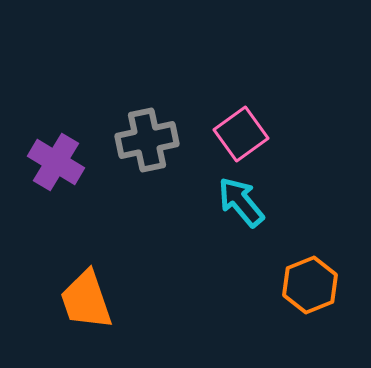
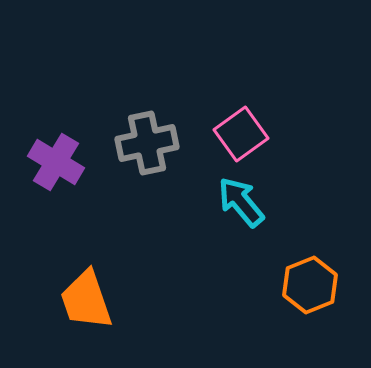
gray cross: moved 3 px down
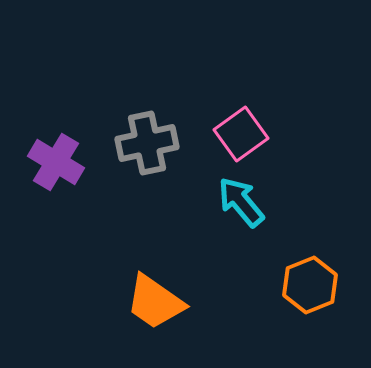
orange trapezoid: moved 69 px right, 2 px down; rotated 36 degrees counterclockwise
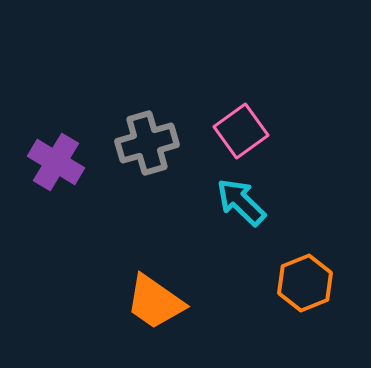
pink square: moved 3 px up
gray cross: rotated 4 degrees counterclockwise
cyan arrow: rotated 6 degrees counterclockwise
orange hexagon: moved 5 px left, 2 px up
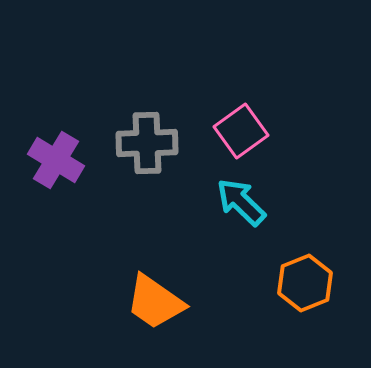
gray cross: rotated 14 degrees clockwise
purple cross: moved 2 px up
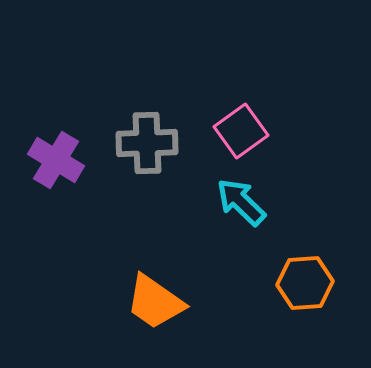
orange hexagon: rotated 18 degrees clockwise
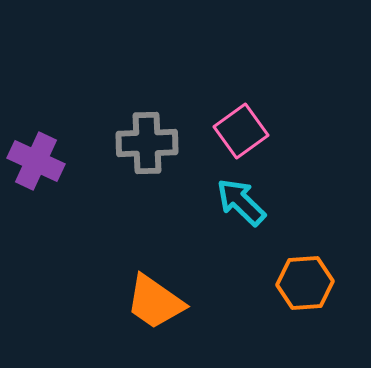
purple cross: moved 20 px left, 1 px down; rotated 6 degrees counterclockwise
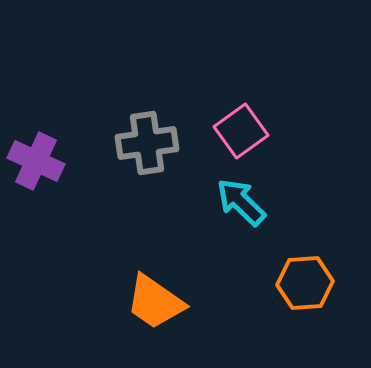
gray cross: rotated 6 degrees counterclockwise
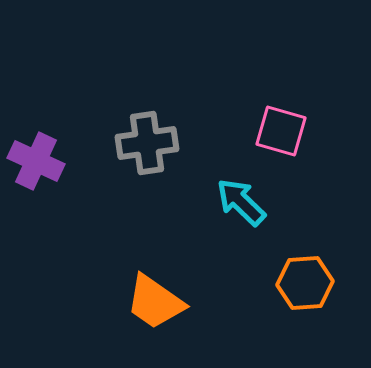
pink square: moved 40 px right; rotated 38 degrees counterclockwise
